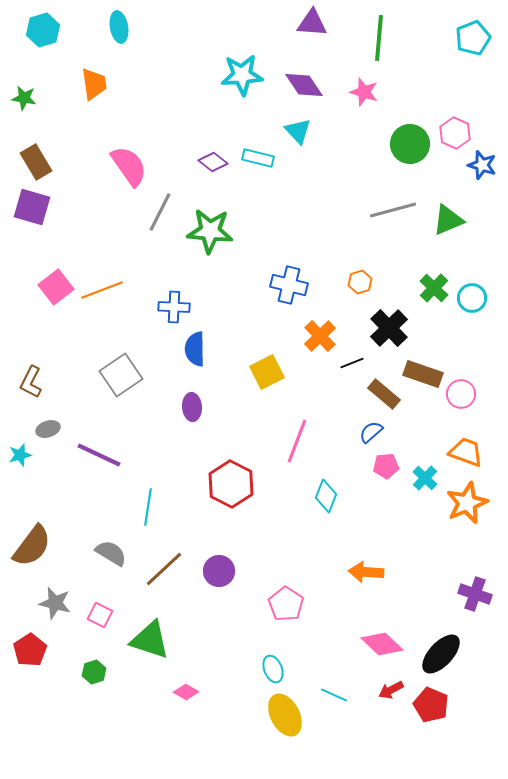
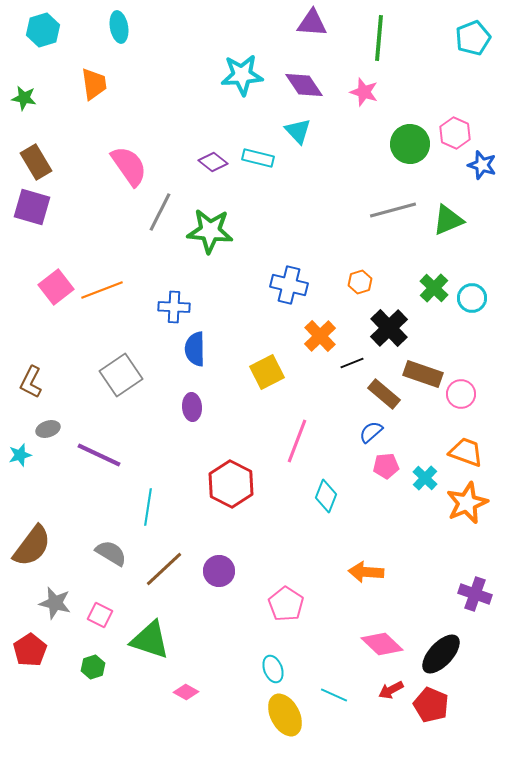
green hexagon at (94, 672): moved 1 px left, 5 px up
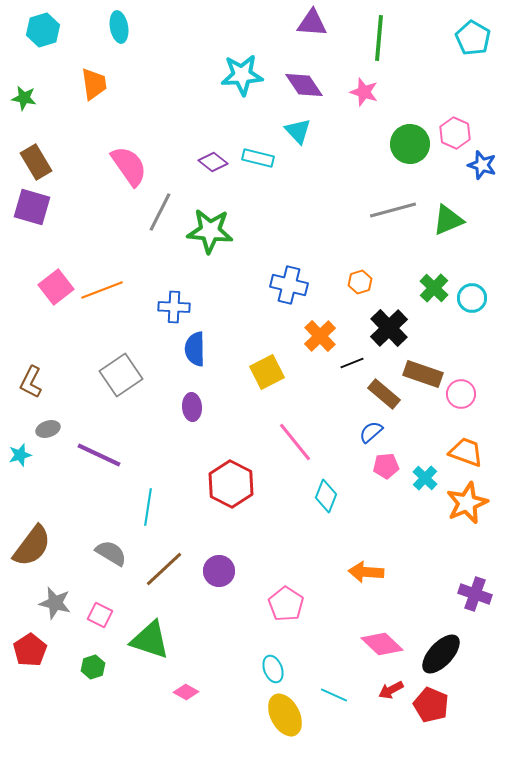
cyan pentagon at (473, 38): rotated 20 degrees counterclockwise
pink line at (297, 441): moved 2 px left, 1 px down; rotated 60 degrees counterclockwise
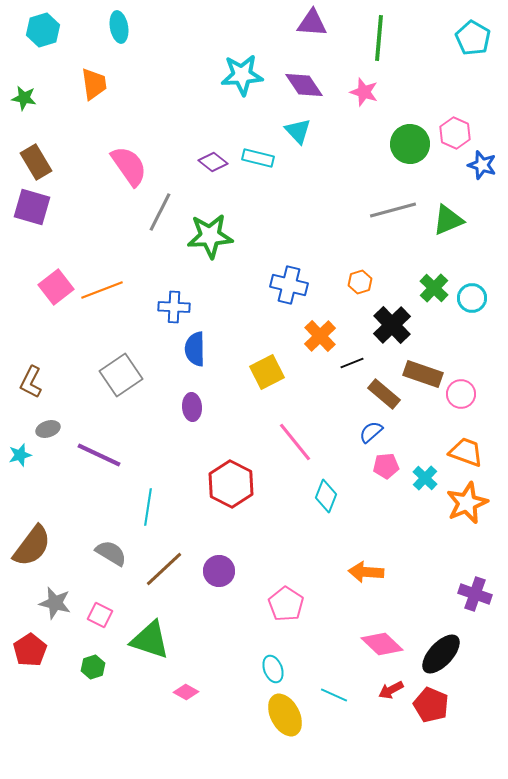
green star at (210, 231): moved 5 px down; rotated 9 degrees counterclockwise
black cross at (389, 328): moved 3 px right, 3 px up
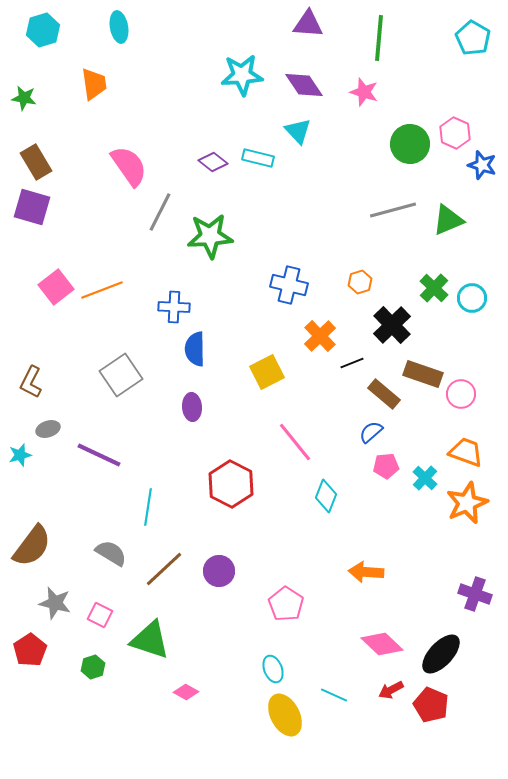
purple triangle at (312, 23): moved 4 px left, 1 px down
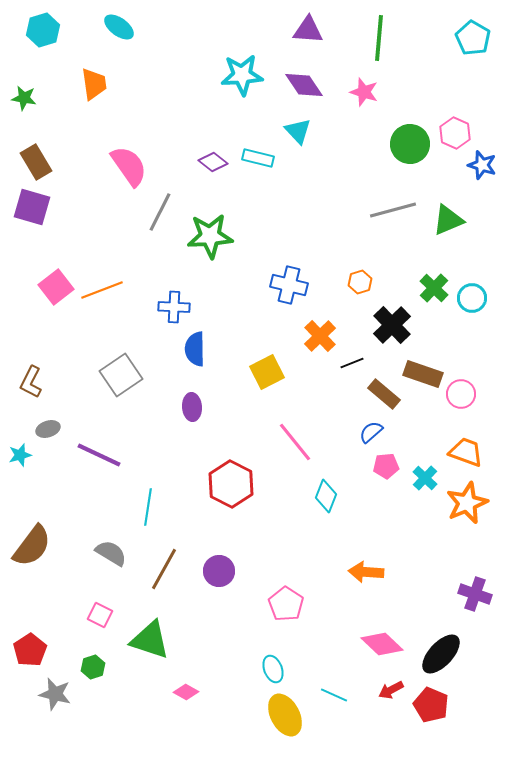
purple triangle at (308, 24): moved 6 px down
cyan ellipse at (119, 27): rotated 44 degrees counterclockwise
brown line at (164, 569): rotated 18 degrees counterclockwise
gray star at (55, 603): moved 91 px down
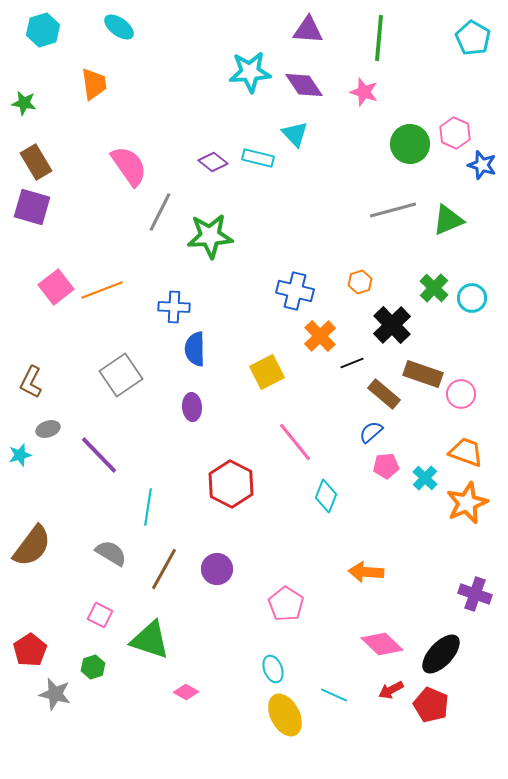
cyan star at (242, 75): moved 8 px right, 3 px up
green star at (24, 98): moved 5 px down
cyan triangle at (298, 131): moved 3 px left, 3 px down
blue cross at (289, 285): moved 6 px right, 6 px down
purple line at (99, 455): rotated 21 degrees clockwise
purple circle at (219, 571): moved 2 px left, 2 px up
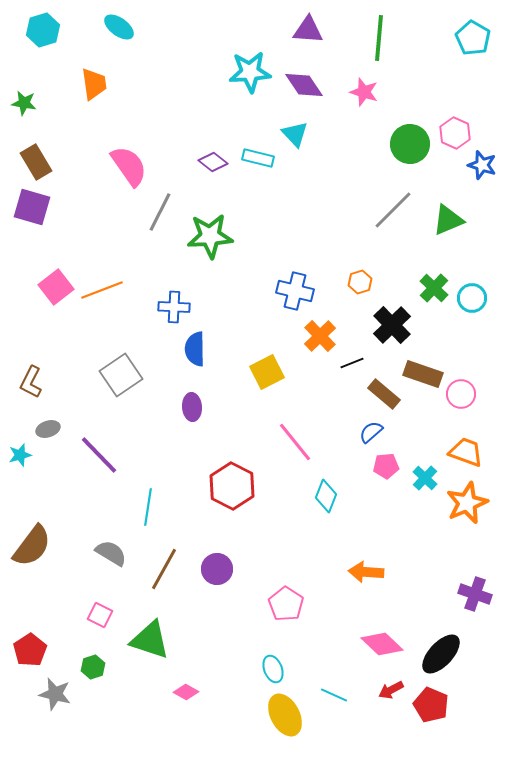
gray line at (393, 210): rotated 30 degrees counterclockwise
red hexagon at (231, 484): moved 1 px right, 2 px down
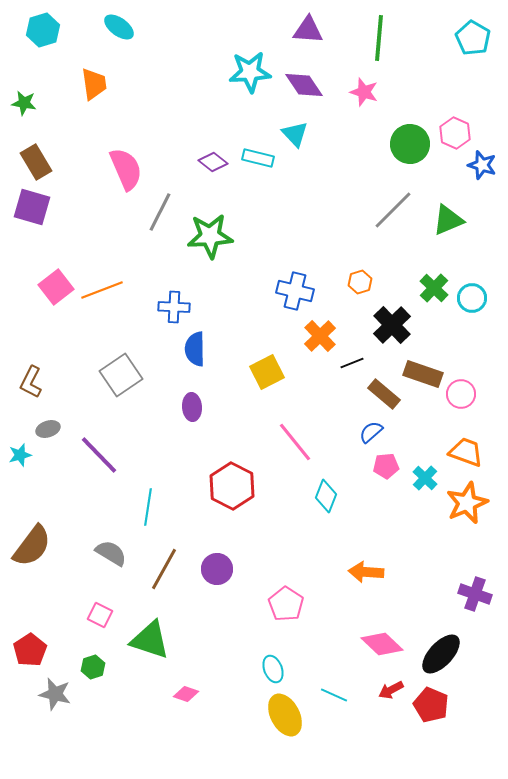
pink semicircle at (129, 166): moved 3 px left, 3 px down; rotated 12 degrees clockwise
pink diamond at (186, 692): moved 2 px down; rotated 10 degrees counterclockwise
